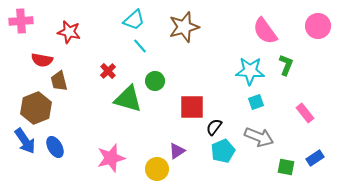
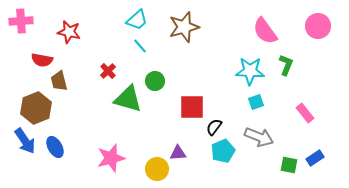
cyan trapezoid: moved 3 px right
purple triangle: moved 1 px right, 2 px down; rotated 30 degrees clockwise
green square: moved 3 px right, 2 px up
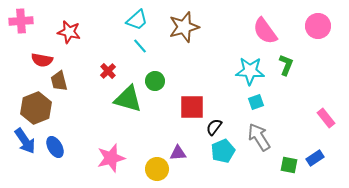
pink rectangle: moved 21 px right, 5 px down
gray arrow: rotated 144 degrees counterclockwise
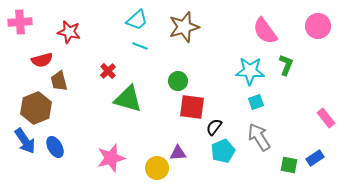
pink cross: moved 1 px left, 1 px down
cyan line: rotated 28 degrees counterclockwise
red semicircle: rotated 25 degrees counterclockwise
green circle: moved 23 px right
red square: rotated 8 degrees clockwise
yellow circle: moved 1 px up
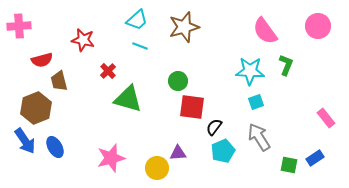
pink cross: moved 1 px left, 4 px down
red star: moved 14 px right, 8 px down
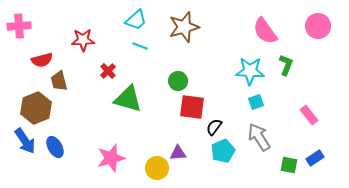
cyan trapezoid: moved 1 px left
red star: rotated 15 degrees counterclockwise
pink rectangle: moved 17 px left, 3 px up
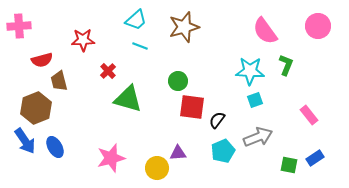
cyan square: moved 1 px left, 2 px up
black semicircle: moved 3 px right, 7 px up
gray arrow: moved 1 px left; rotated 100 degrees clockwise
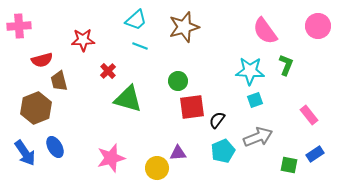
red square: rotated 16 degrees counterclockwise
blue arrow: moved 12 px down
blue rectangle: moved 4 px up
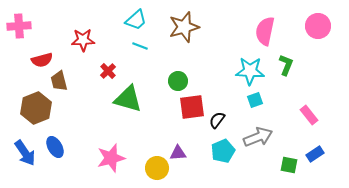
pink semicircle: rotated 48 degrees clockwise
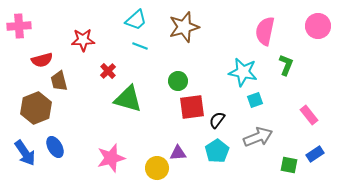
cyan star: moved 7 px left, 1 px down; rotated 8 degrees clockwise
cyan pentagon: moved 6 px left; rotated 10 degrees counterclockwise
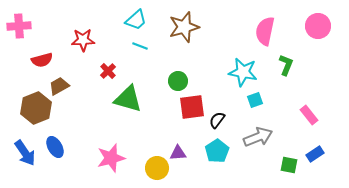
brown trapezoid: moved 5 px down; rotated 75 degrees clockwise
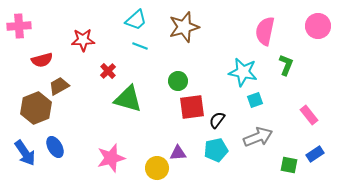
cyan pentagon: moved 1 px left, 1 px up; rotated 20 degrees clockwise
